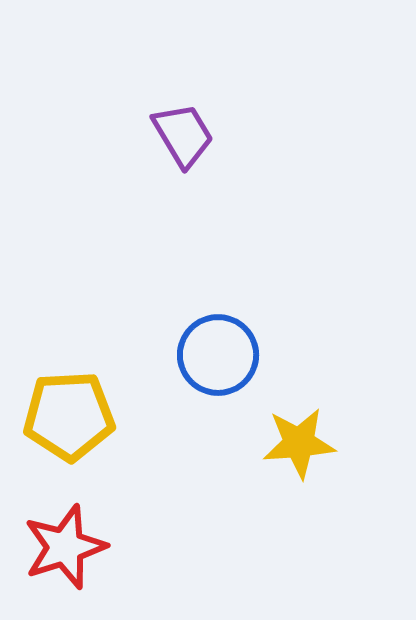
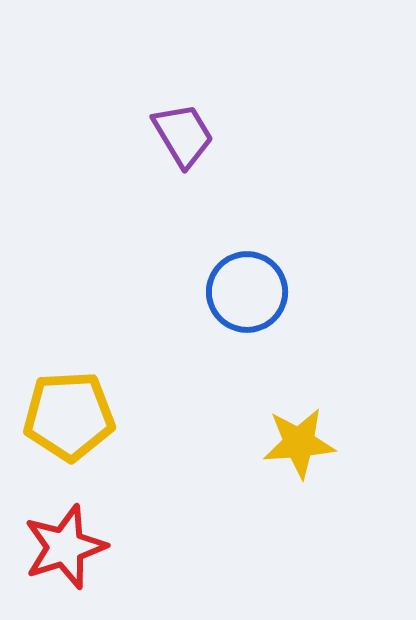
blue circle: moved 29 px right, 63 px up
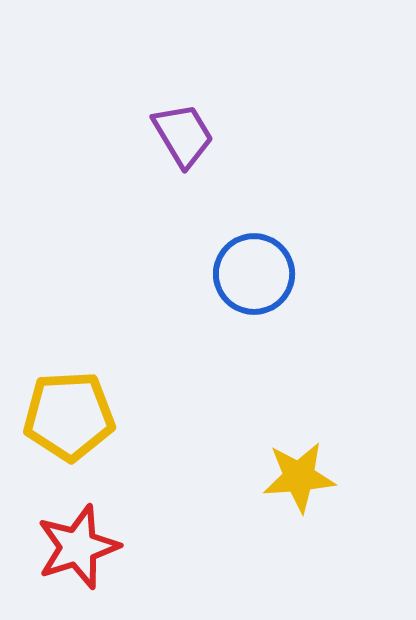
blue circle: moved 7 px right, 18 px up
yellow star: moved 34 px down
red star: moved 13 px right
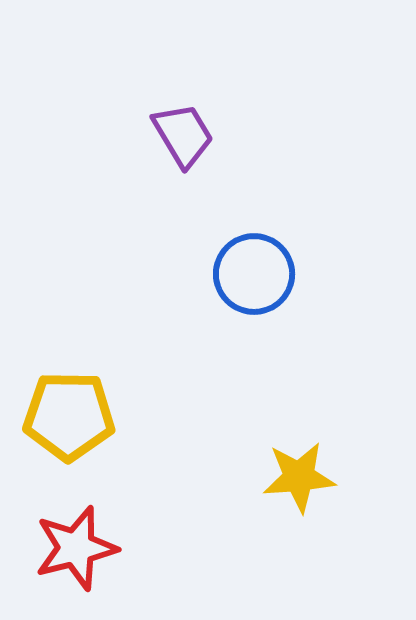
yellow pentagon: rotated 4 degrees clockwise
red star: moved 2 px left, 1 px down; rotated 4 degrees clockwise
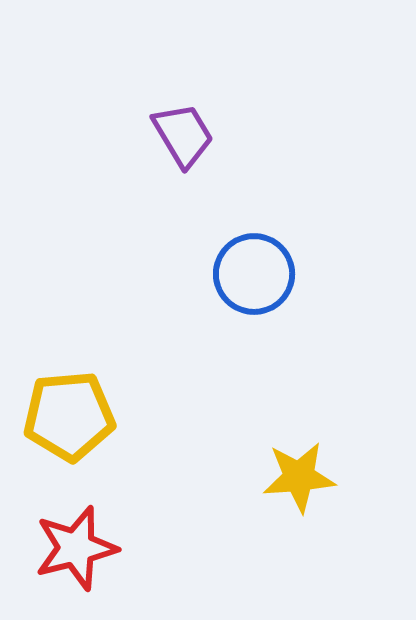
yellow pentagon: rotated 6 degrees counterclockwise
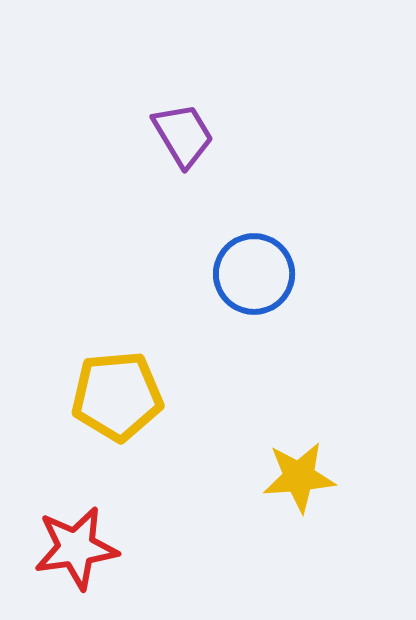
yellow pentagon: moved 48 px right, 20 px up
red star: rotated 6 degrees clockwise
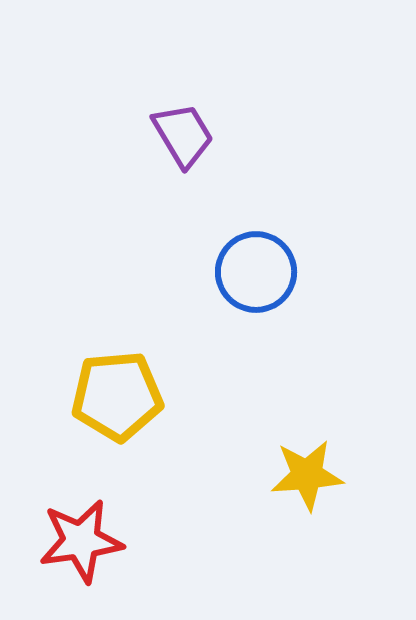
blue circle: moved 2 px right, 2 px up
yellow star: moved 8 px right, 2 px up
red star: moved 5 px right, 7 px up
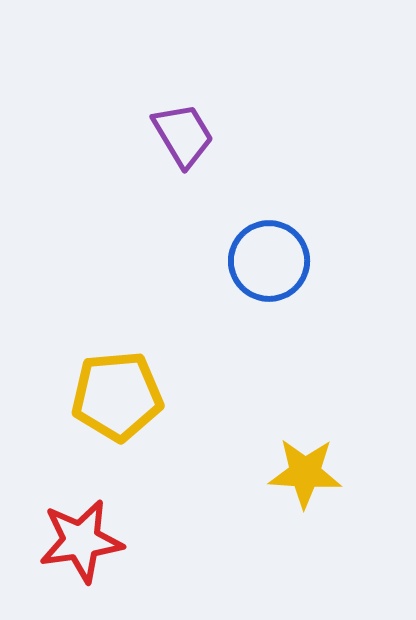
blue circle: moved 13 px right, 11 px up
yellow star: moved 2 px left, 2 px up; rotated 8 degrees clockwise
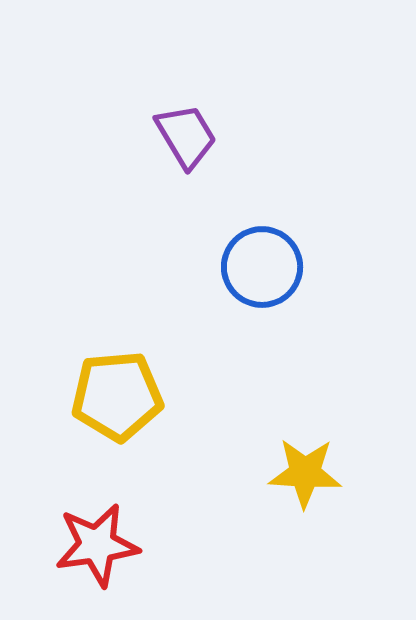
purple trapezoid: moved 3 px right, 1 px down
blue circle: moved 7 px left, 6 px down
red star: moved 16 px right, 4 px down
